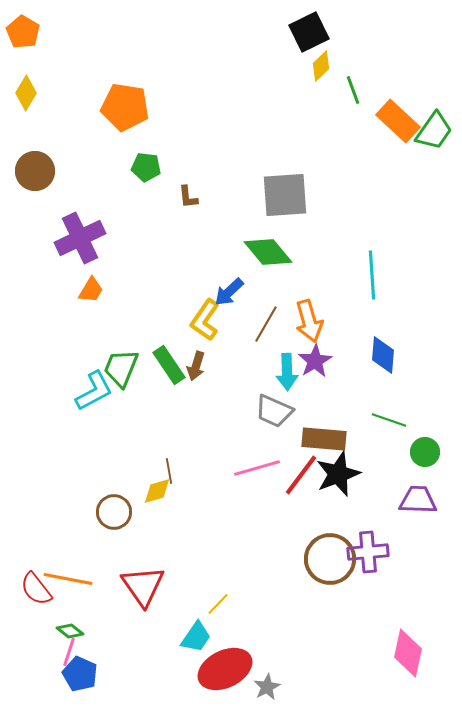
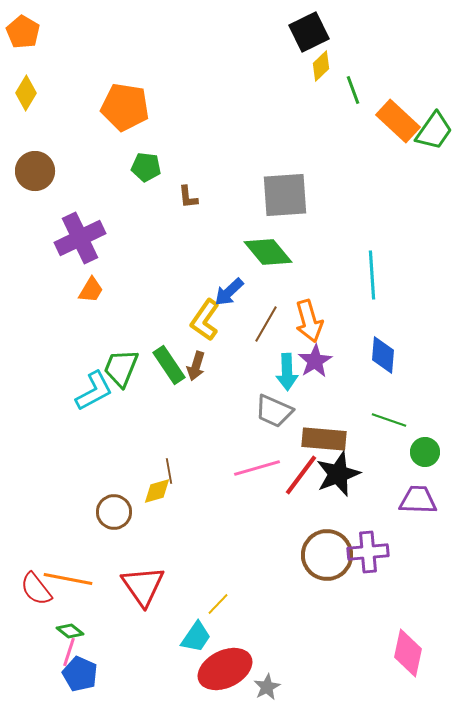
brown circle at (330, 559): moved 3 px left, 4 px up
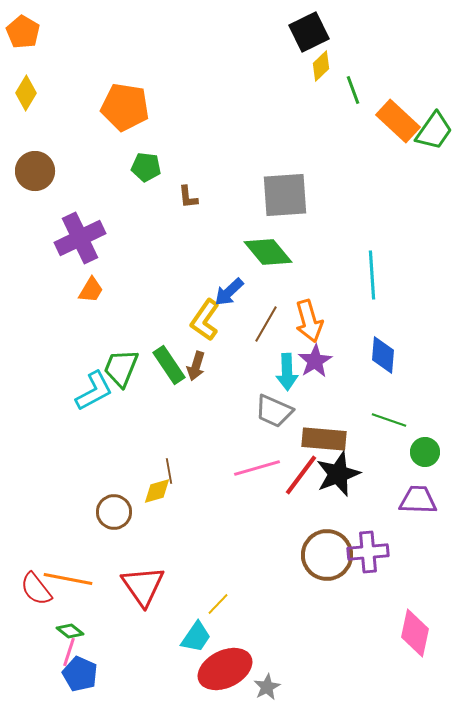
pink diamond at (408, 653): moved 7 px right, 20 px up
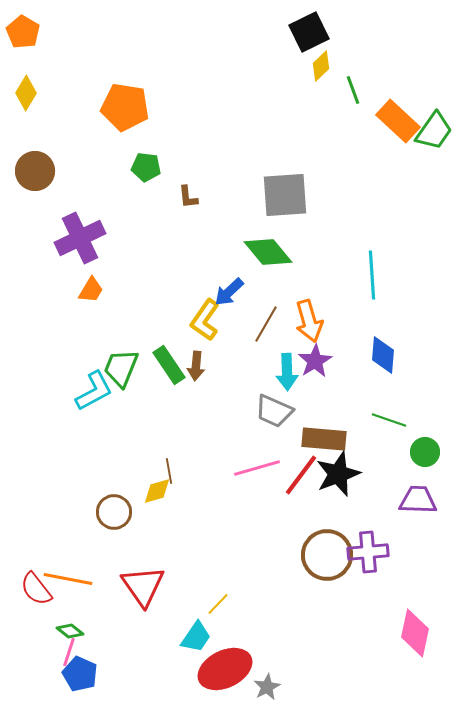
brown arrow at (196, 366): rotated 12 degrees counterclockwise
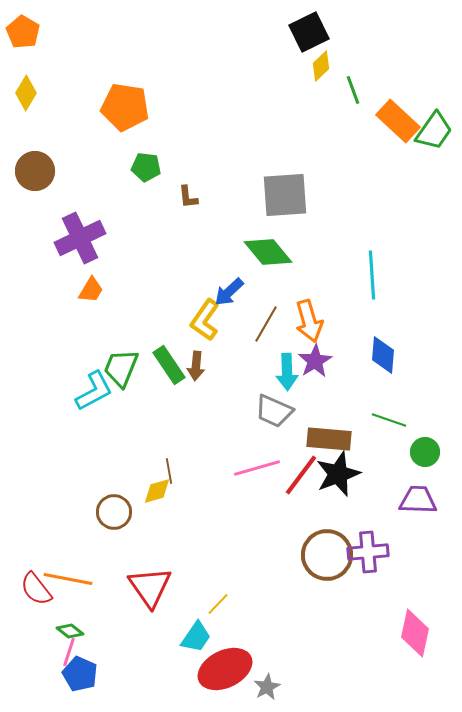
brown rectangle at (324, 439): moved 5 px right
red triangle at (143, 586): moved 7 px right, 1 px down
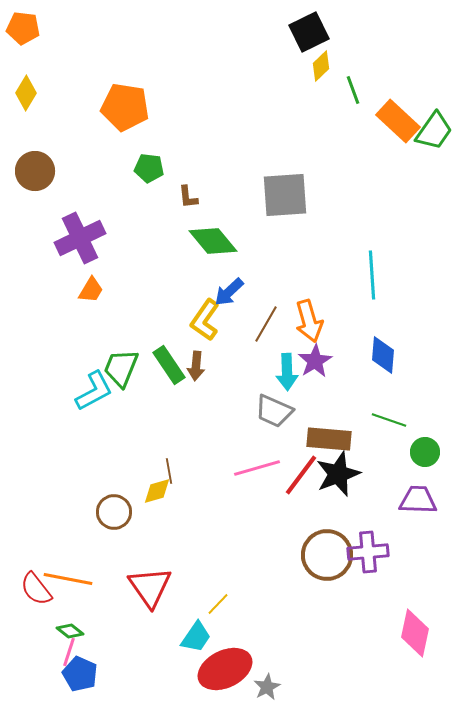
orange pentagon at (23, 32): moved 4 px up; rotated 24 degrees counterclockwise
green pentagon at (146, 167): moved 3 px right, 1 px down
green diamond at (268, 252): moved 55 px left, 11 px up
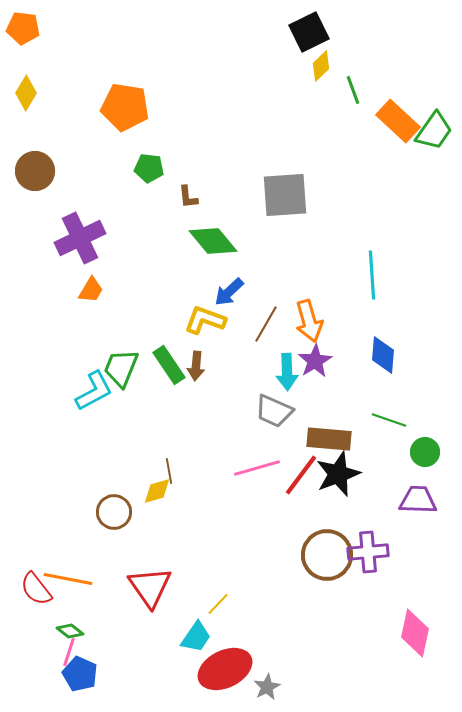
yellow L-shape at (205, 320): rotated 75 degrees clockwise
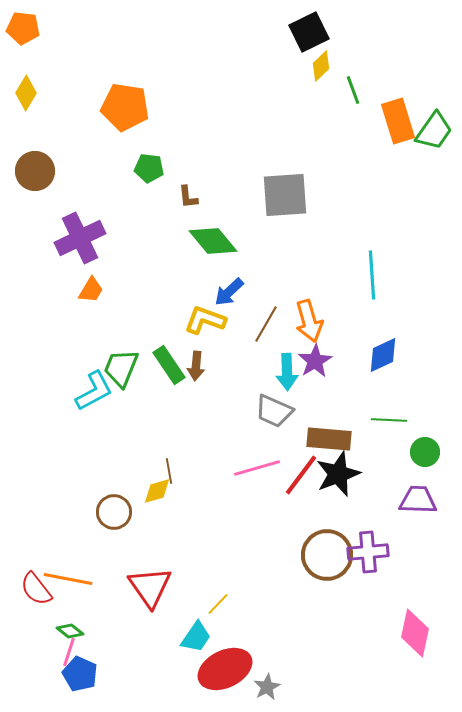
orange rectangle at (398, 121): rotated 30 degrees clockwise
blue diamond at (383, 355): rotated 60 degrees clockwise
green line at (389, 420): rotated 16 degrees counterclockwise
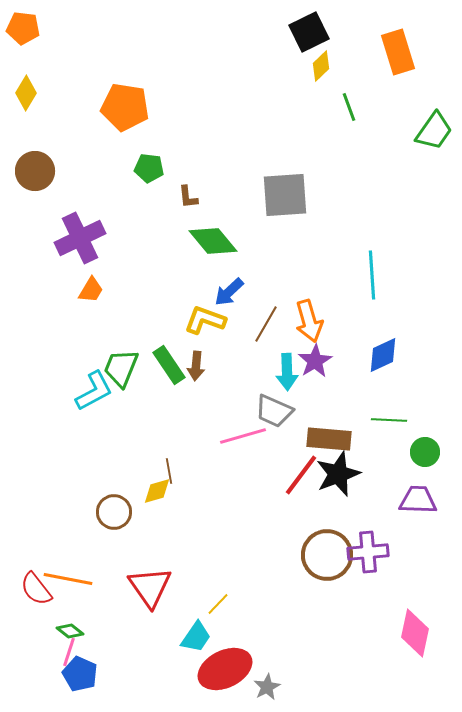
green line at (353, 90): moved 4 px left, 17 px down
orange rectangle at (398, 121): moved 69 px up
pink line at (257, 468): moved 14 px left, 32 px up
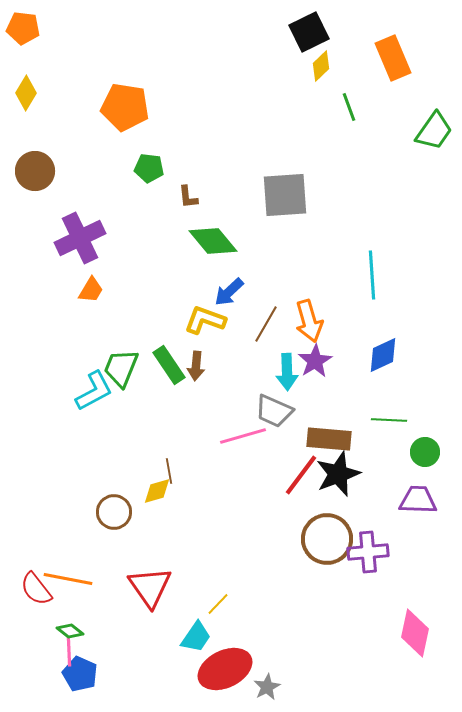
orange rectangle at (398, 52): moved 5 px left, 6 px down; rotated 6 degrees counterclockwise
brown circle at (327, 555): moved 16 px up
pink line at (69, 652): rotated 20 degrees counterclockwise
